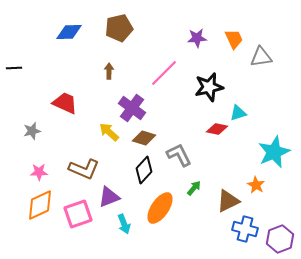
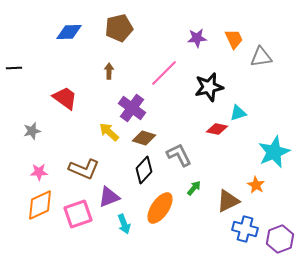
red trapezoid: moved 5 px up; rotated 12 degrees clockwise
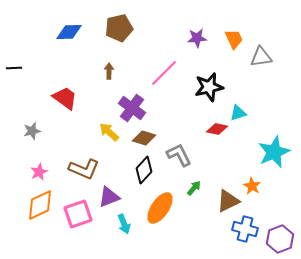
pink star: rotated 24 degrees counterclockwise
orange star: moved 4 px left, 1 px down
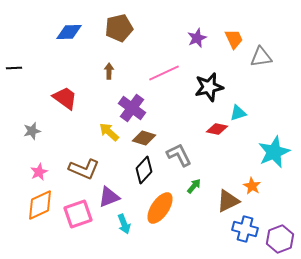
purple star: rotated 18 degrees counterclockwise
pink line: rotated 20 degrees clockwise
green arrow: moved 2 px up
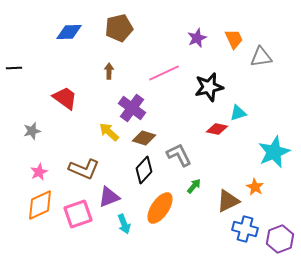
orange star: moved 3 px right, 1 px down
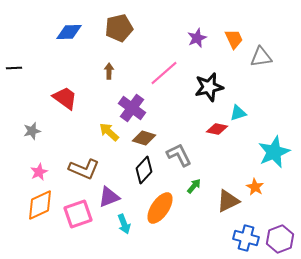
pink line: rotated 16 degrees counterclockwise
blue cross: moved 1 px right, 9 px down
